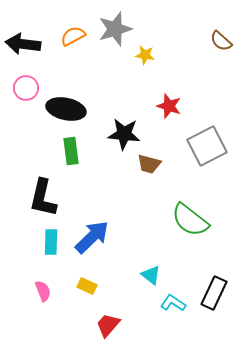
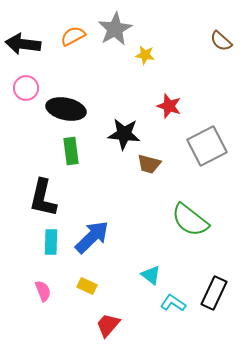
gray star: rotated 12 degrees counterclockwise
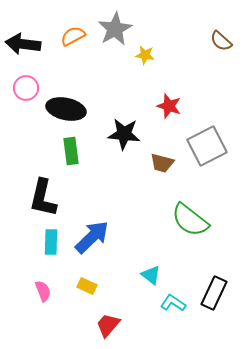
brown trapezoid: moved 13 px right, 1 px up
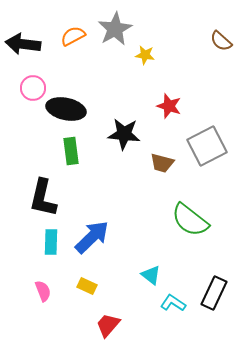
pink circle: moved 7 px right
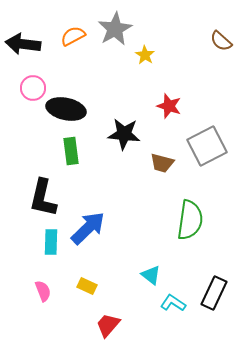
yellow star: rotated 24 degrees clockwise
green semicircle: rotated 120 degrees counterclockwise
blue arrow: moved 4 px left, 9 px up
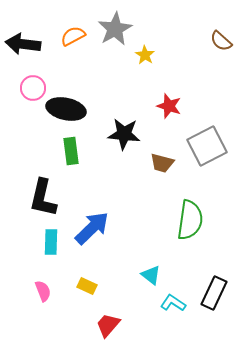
blue arrow: moved 4 px right
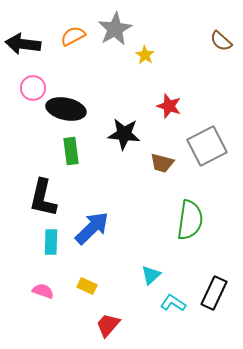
cyan triangle: rotated 40 degrees clockwise
pink semicircle: rotated 50 degrees counterclockwise
